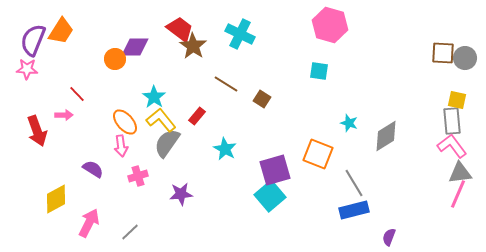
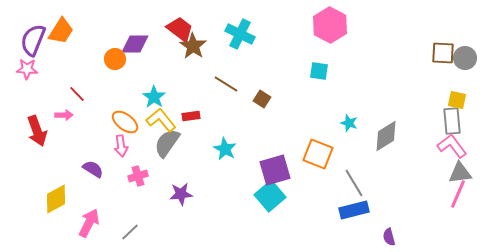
pink hexagon at (330, 25): rotated 12 degrees clockwise
purple diamond at (135, 47): moved 3 px up
red rectangle at (197, 116): moved 6 px left; rotated 42 degrees clockwise
orange ellipse at (125, 122): rotated 12 degrees counterclockwise
purple semicircle at (389, 237): rotated 36 degrees counterclockwise
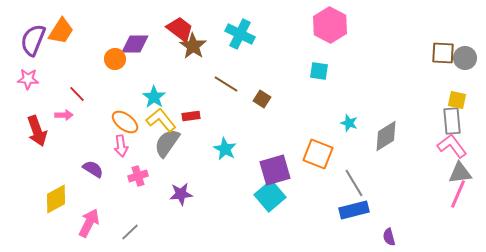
pink star at (27, 69): moved 1 px right, 10 px down
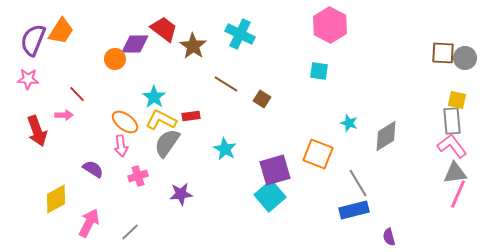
red trapezoid at (180, 29): moved 16 px left
yellow L-shape at (161, 120): rotated 24 degrees counterclockwise
gray triangle at (460, 173): moved 5 px left
gray line at (354, 183): moved 4 px right
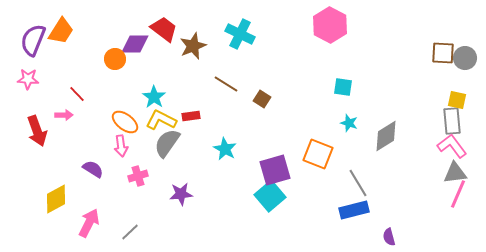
brown star at (193, 46): rotated 16 degrees clockwise
cyan square at (319, 71): moved 24 px right, 16 px down
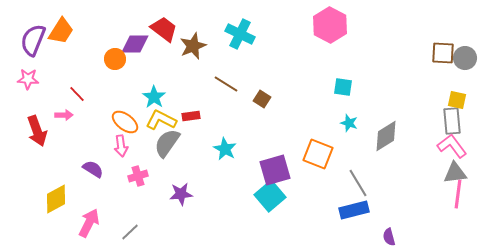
pink line at (458, 194): rotated 16 degrees counterclockwise
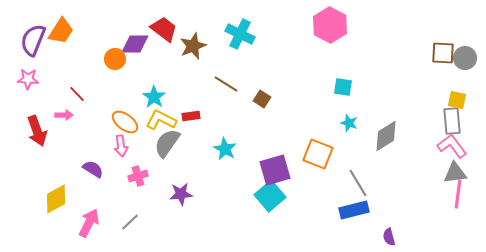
gray line at (130, 232): moved 10 px up
